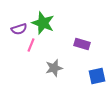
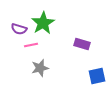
green star: rotated 20 degrees clockwise
purple semicircle: rotated 35 degrees clockwise
pink line: rotated 56 degrees clockwise
gray star: moved 14 px left
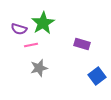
gray star: moved 1 px left
blue square: rotated 24 degrees counterclockwise
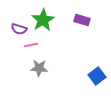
green star: moved 3 px up
purple rectangle: moved 24 px up
gray star: rotated 18 degrees clockwise
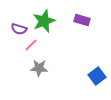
green star: moved 1 px right, 1 px down; rotated 10 degrees clockwise
pink line: rotated 32 degrees counterclockwise
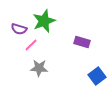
purple rectangle: moved 22 px down
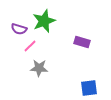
pink line: moved 1 px left, 1 px down
blue square: moved 8 px left, 12 px down; rotated 30 degrees clockwise
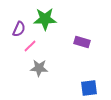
green star: moved 1 px right, 2 px up; rotated 20 degrees clockwise
purple semicircle: rotated 84 degrees counterclockwise
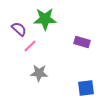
purple semicircle: rotated 70 degrees counterclockwise
gray star: moved 5 px down
blue square: moved 3 px left
